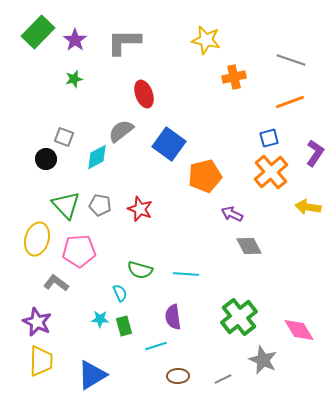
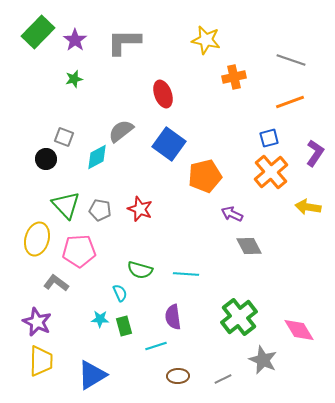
red ellipse at (144, 94): moved 19 px right
gray pentagon at (100, 205): moved 5 px down
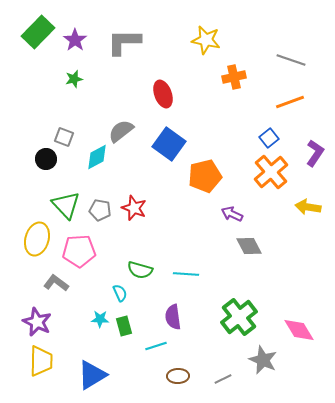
blue square at (269, 138): rotated 24 degrees counterclockwise
red star at (140, 209): moved 6 px left, 1 px up
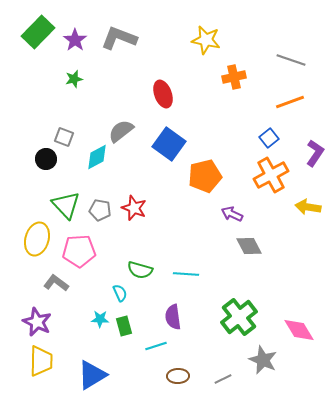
gray L-shape at (124, 42): moved 5 px left, 4 px up; rotated 21 degrees clockwise
orange cross at (271, 172): moved 3 px down; rotated 12 degrees clockwise
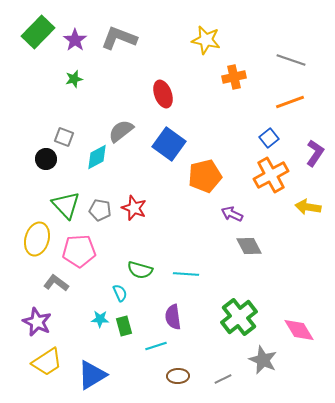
yellow trapezoid at (41, 361): moved 6 px right, 1 px down; rotated 56 degrees clockwise
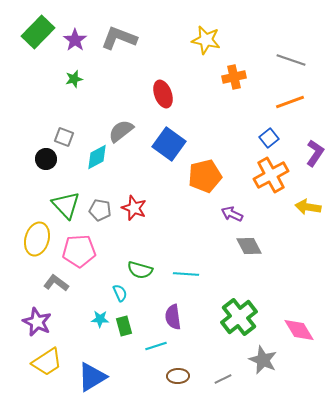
blue triangle at (92, 375): moved 2 px down
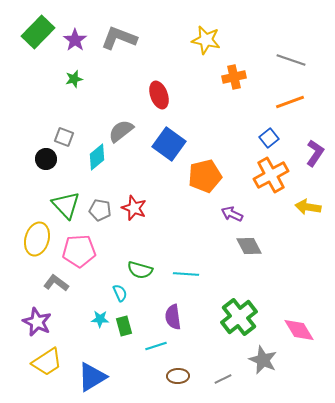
red ellipse at (163, 94): moved 4 px left, 1 px down
cyan diamond at (97, 157): rotated 12 degrees counterclockwise
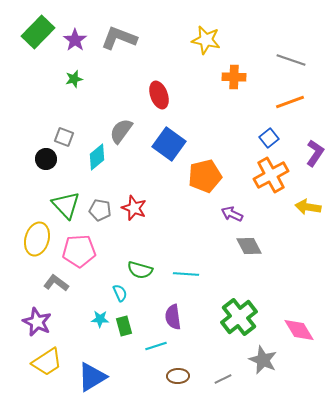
orange cross at (234, 77): rotated 15 degrees clockwise
gray semicircle at (121, 131): rotated 16 degrees counterclockwise
